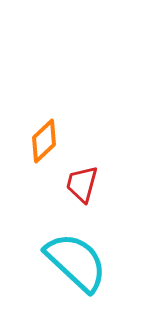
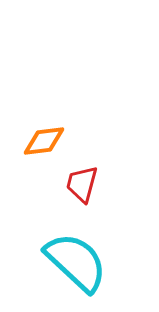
orange diamond: rotated 36 degrees clockwise
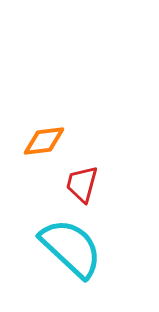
cyan semicircle: moved 5 px left, 14 px up
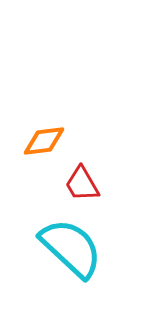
red trapezoid: rotated 45 degrees counterclockwise
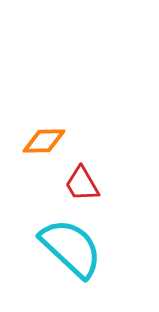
orange diamond: rotated 6 degrees clockwise
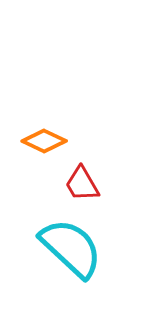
orange diamond: rotated 27 degrees clockwise
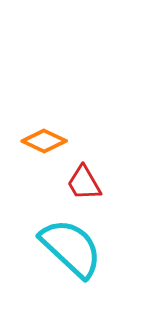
red trapezoid: moved 2 px right, 1 px up
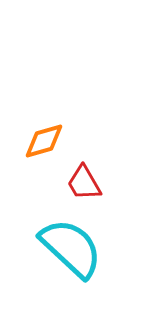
orange diamond: rotated 42 degrees counterclockwise
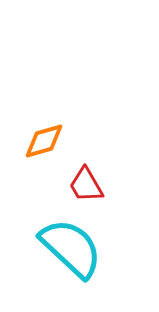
red trapezoid: moved 2 px right, 2 px down
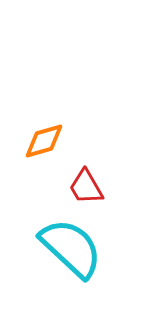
red trapezoid: moved 2 px down
